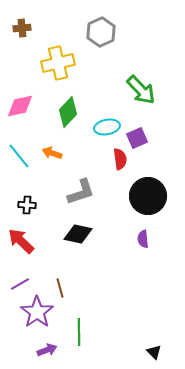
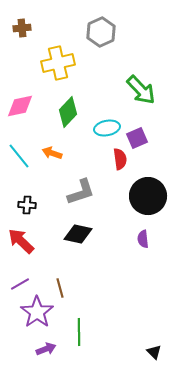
cyan ellipse: moved 1 px down
purple arrow: moved 1 px left, 1 px up
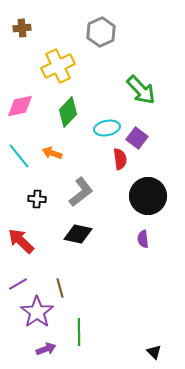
yellow cross: moved 3 px down; rotated 12 degrees counterclockwise
purple square: rotated 30 degrees counterclockwise
gray L-shape: rotated 20 degrees counterclockwise
black cross: moved 10 px right, 6 px up
purple line: moved 2 px left
